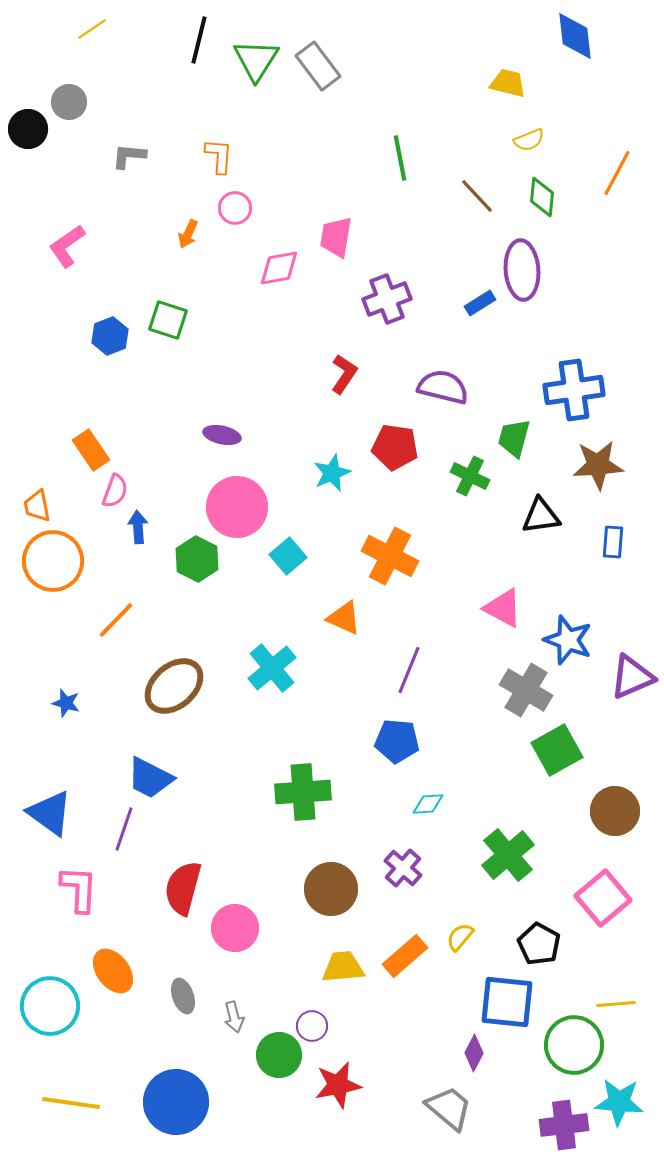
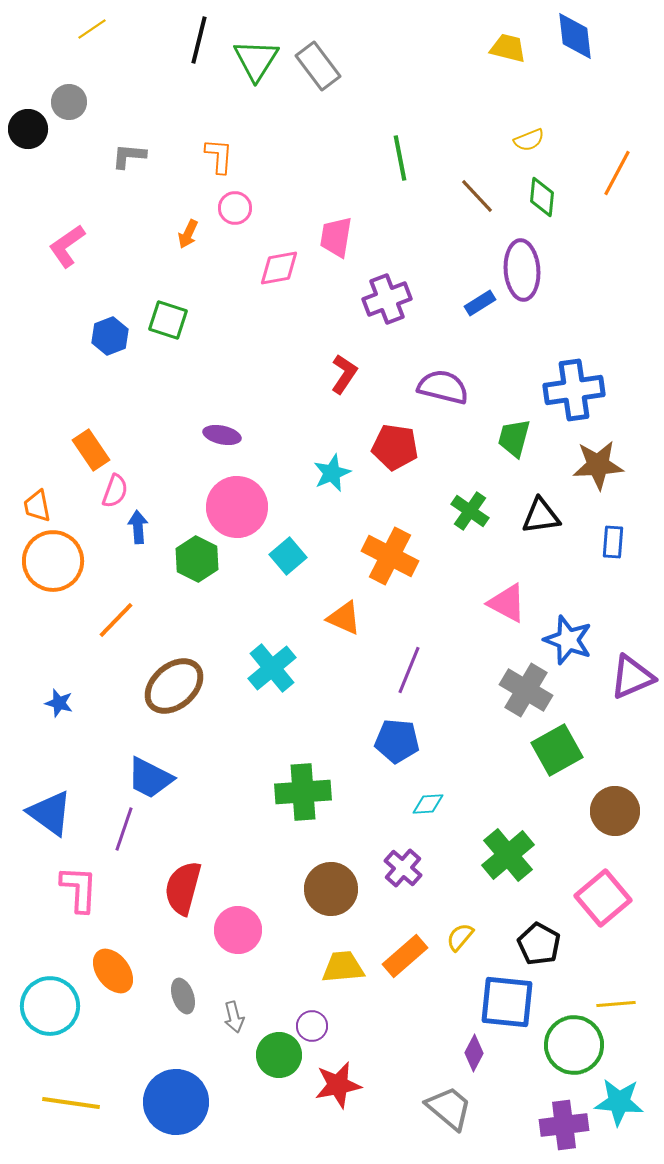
yellow trapezoid at (508, 83): moved 35 px up
green cross at (470, 476): moved 35 px down; rotated 9 degrees clockwise
pink triangle at (503, 608): moved 4 px right, 5 px up
blue star at (66, 703): moved 7 px left
pink circle at (235, 928): moved 3 px right, 2 px down
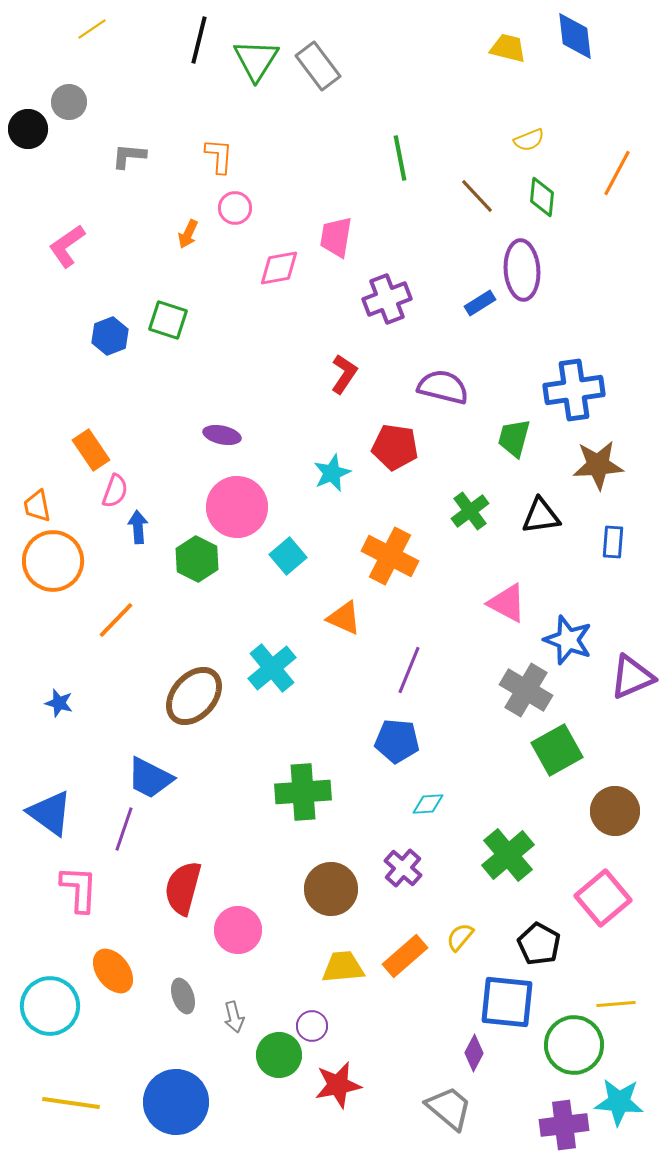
green cross at (470, 511): rotated 18 degrees clockwise
brown ellipse at (174, 686): moved 20 px right, 10 px down; rotated 8 degrees counterclockwise
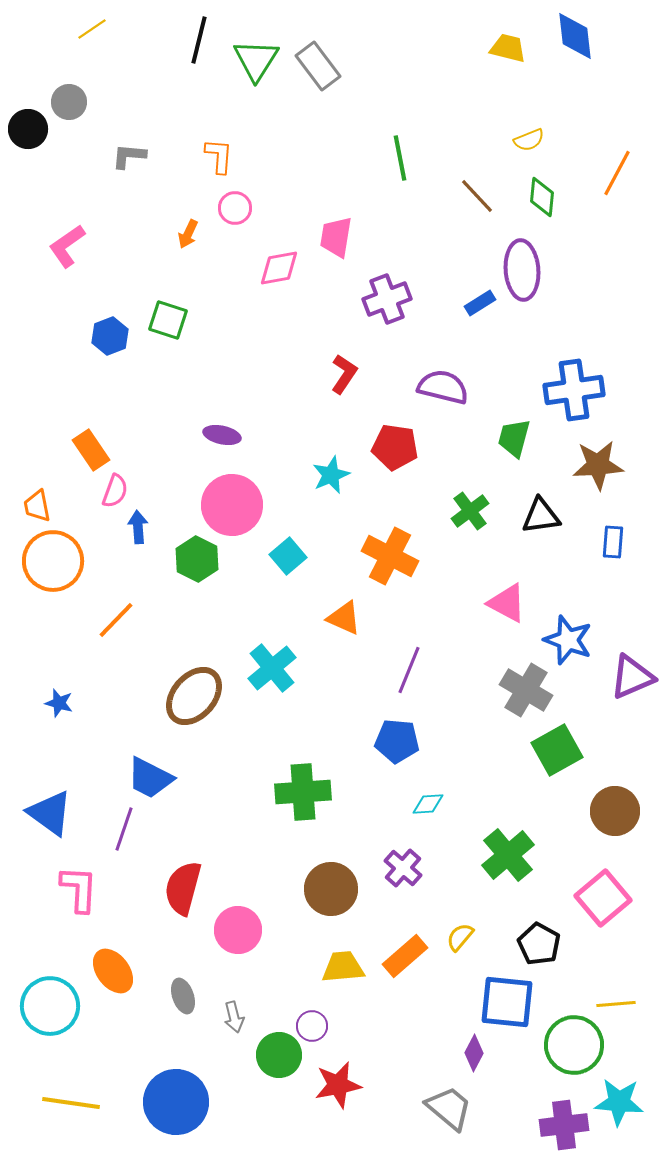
cyan star at (332, 473): moved 1 px left, 2 px down
pink circle at (237, 507): moved 5 px left, 2 px up
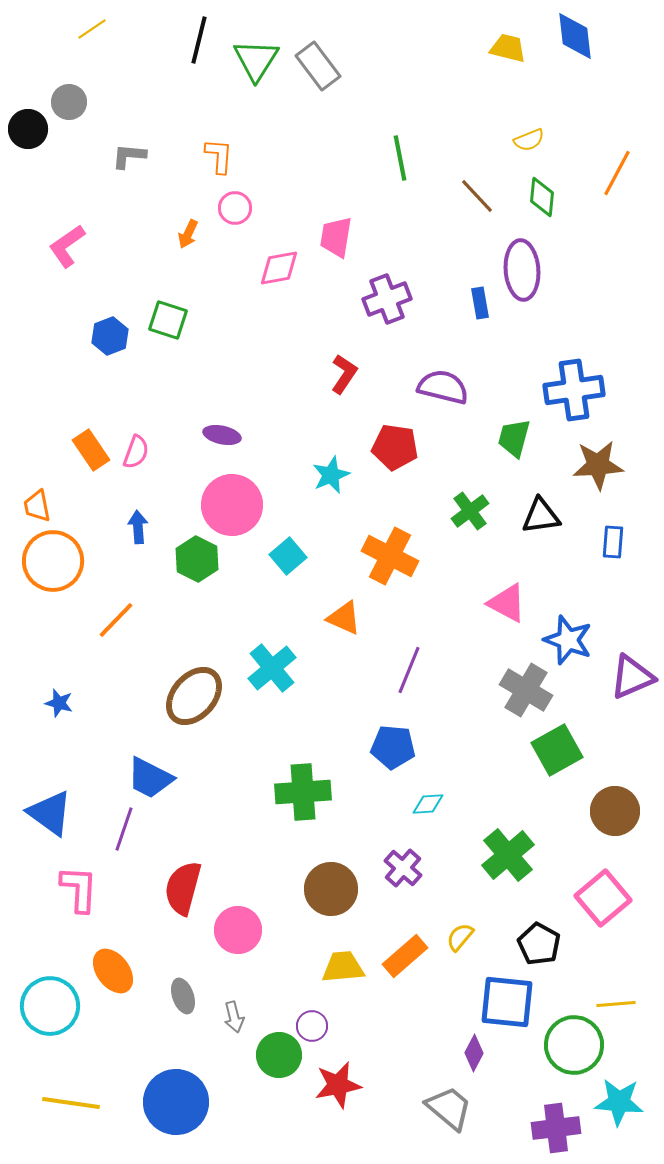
blue rectangle at (480, 303): rotated 68 degrees counterclockwise
pink semicircle at (115, 491): moved 21 px right, 39 px up
blue pentagon at (397, 741): moved 4 px left, 6 px down
purple cross at (564, 1125): moved 8 px left, 3 px down
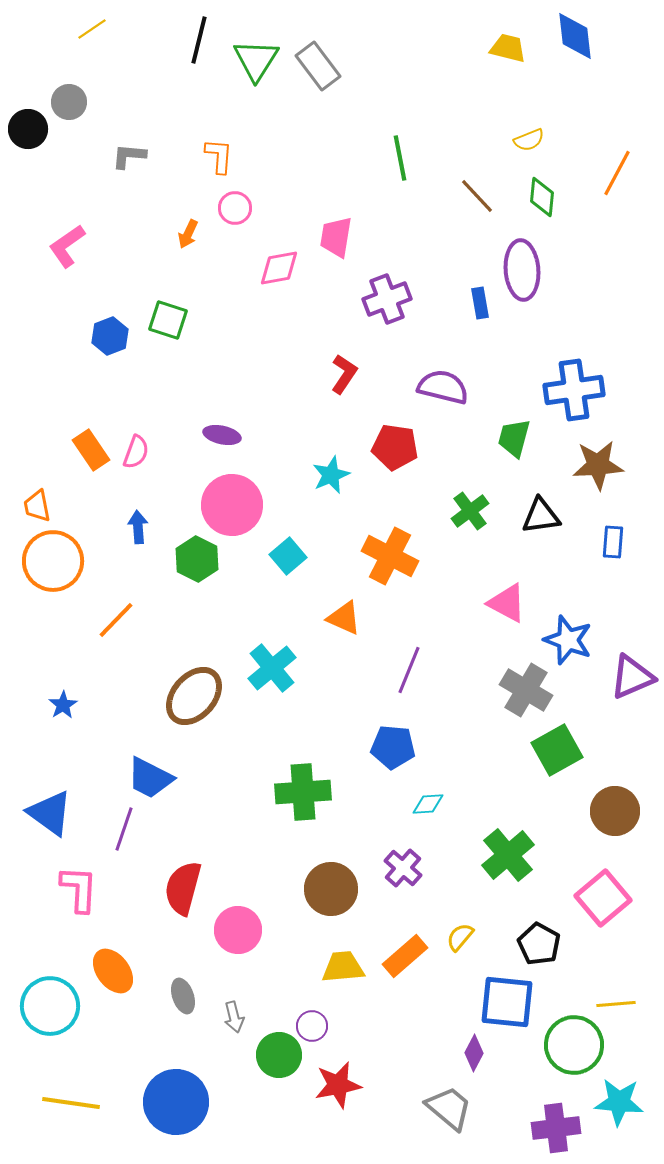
blue star at (59, 703): moved 4 px right, 2 px down; rotated 24 degrees clockwise
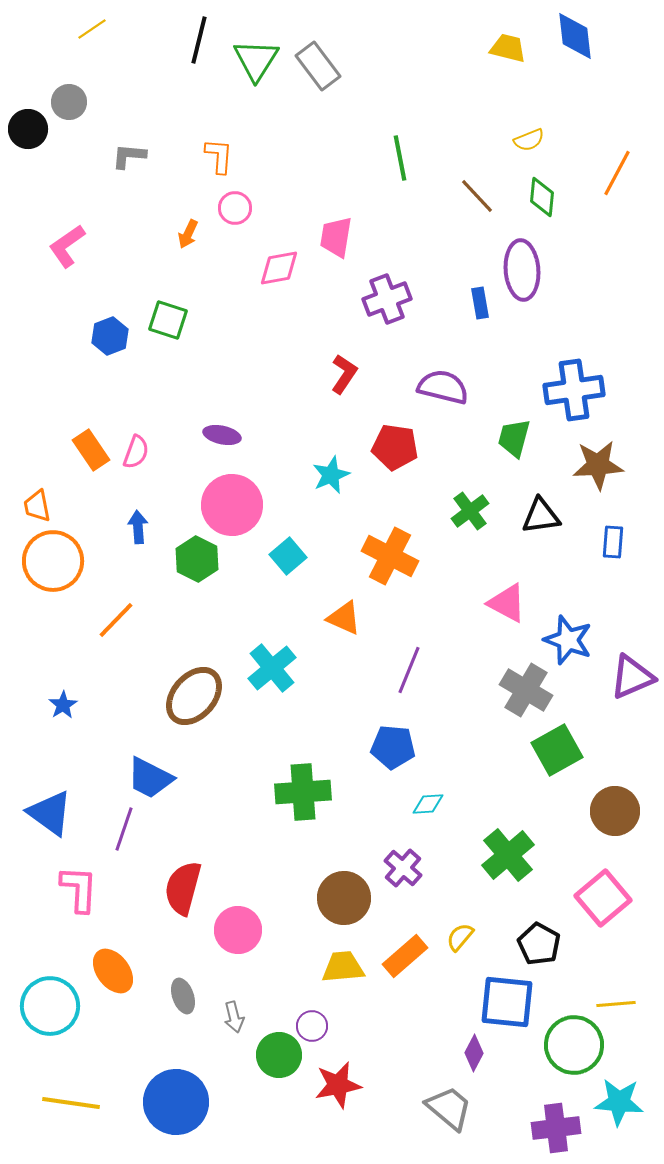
brown circle at (331, 889): moved 13 px right, 9 px down
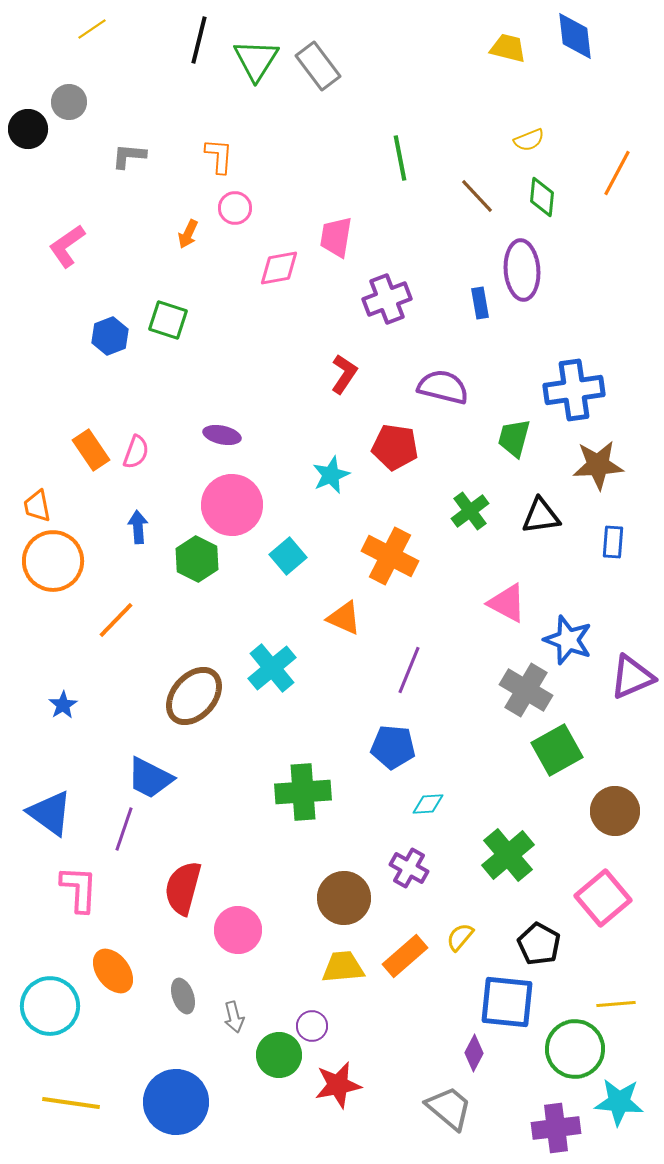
purple cross at (403, 868): moved 6 px right; rotated 12 degrees counterclockwise
green circle at (574, 1045): moved 1 px right, 4 px down
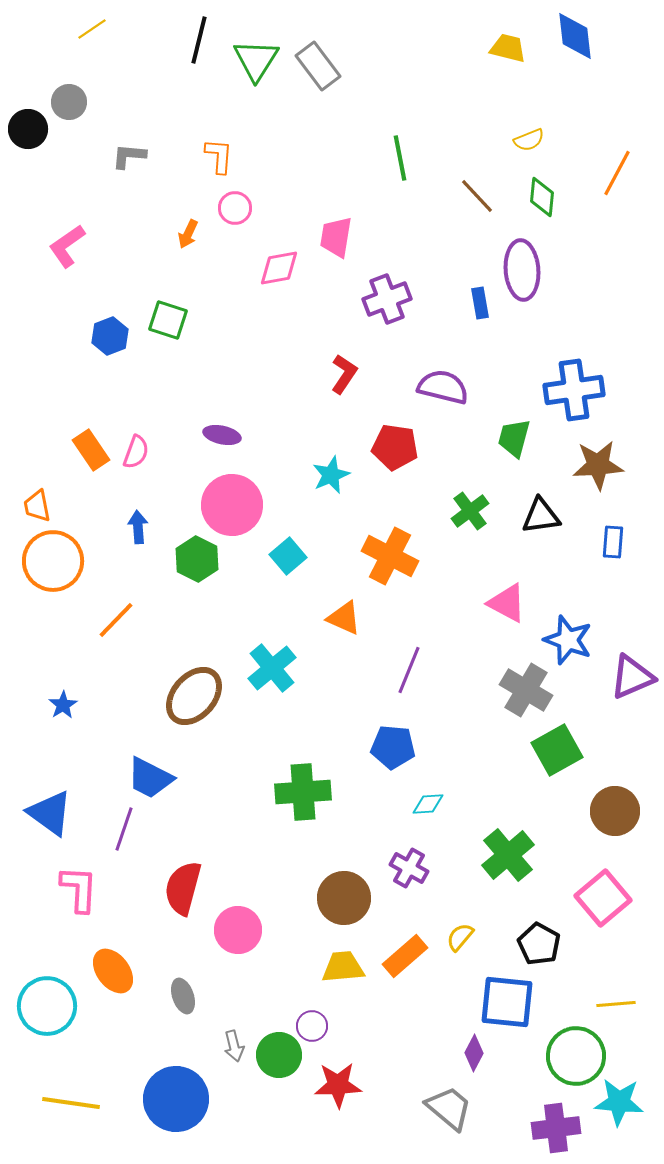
cyan circle at (50, 1006): moved 3 px left
gray arrow at (234, 1017): moved 29 px down
green circle at (575, 1049): moved 1 px right, 7 px down
red star at (338, 1085): rotated 9 degrees clockwise
blue circle at (176, 1102): moved 3 px up
